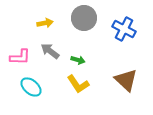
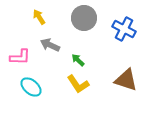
yellow arrow: moved 6 px left, 6 px up; rotated 112 degrees counterclockwise
gray arrow: moved 6 px up; rotated 12 degrees counterclockwise
green arrow: rotated 152 degrees counterclockwise
brown triangle: rotated 25 degrees counterclockwise
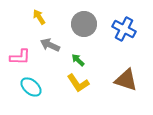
gray circle: moved 6 px down
yellow L-shape: moved 1 px up
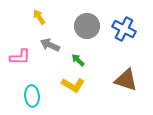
gray circle: moved 3 px right, 2 px down
yellow L-shape: moved 5 px left, 2 px down; rotated 25 degrees counterclockwise
cyan ellipse: moved 1 px right, 9 px down; rotated 45 degrees clockwise
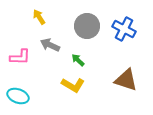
cyan ellipse: moved 14 px left; rotated 65 degrees counterclockwise
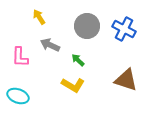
pink L-shape: rotated 90 degrees clockwise
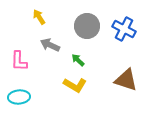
pink L-shape: moved 1 px left, 4 px down
yellow L-shape: moved 2 px right
cyan ellipse: moved 1 px right, 1 px down; rotated 25 degrees counterclockwise
